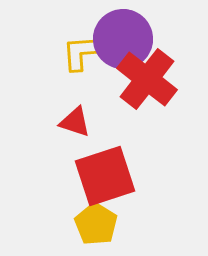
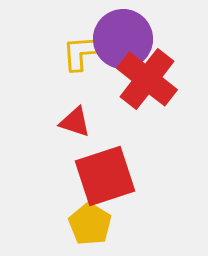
yellow pentagon: moved 6 px left
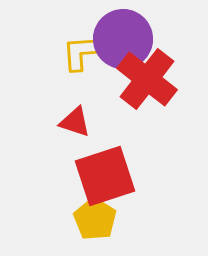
yellow pentagon: moved 5 px right, 5 px up
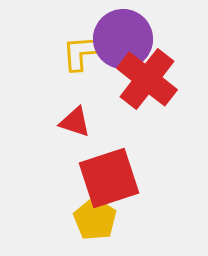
red square: moved 4 px right, 2 px down
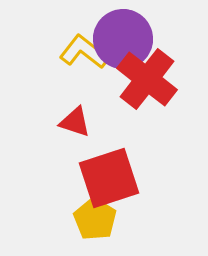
yellow L-shape: rotated 42 degrees clockwise
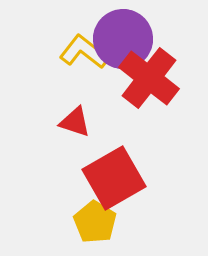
red cross: moved 2 px right, 1 px up
red square: moved 5 px right; rotated 12 degrees counterclockwise
yellow pentagon: moved 3 px down
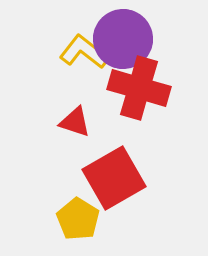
red cross: moved 10 px left, 10 px down; rotated 22 degrees counterclockwise
yellow pentagon: moved 17 px left, 3 px up
